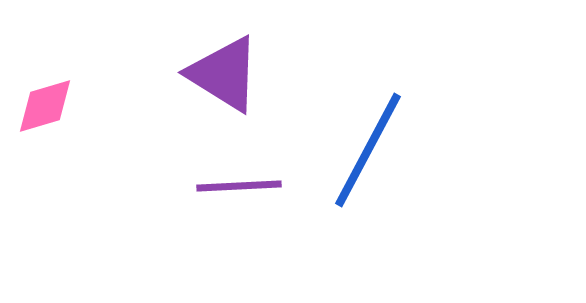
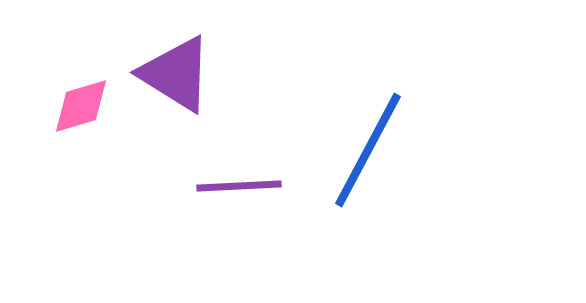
purple triangle: moved 48 px left
pink diamond: moved 36 px right
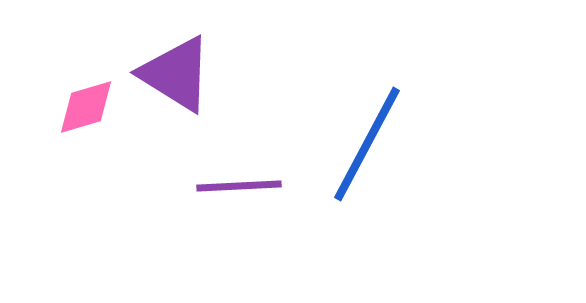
pink diamond: moved 5 px right, 1 px down
blue line: moved 1 px left, 6 px up
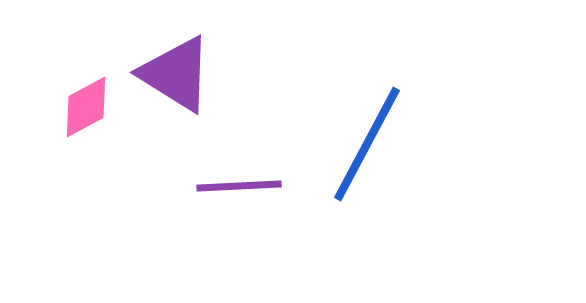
pink diamond: rotated 12 degrees counterclockwise
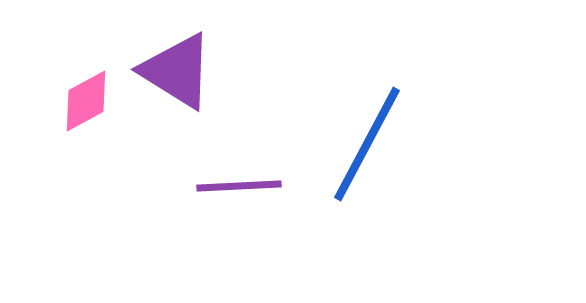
purple triangle: moved 1 px right, 3 px up
pink diamond: moved 6 px up
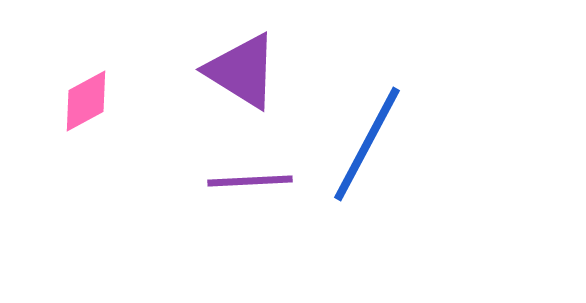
purple triangle: moved 65 px right
purple line: moved 11 px right, 5 px up
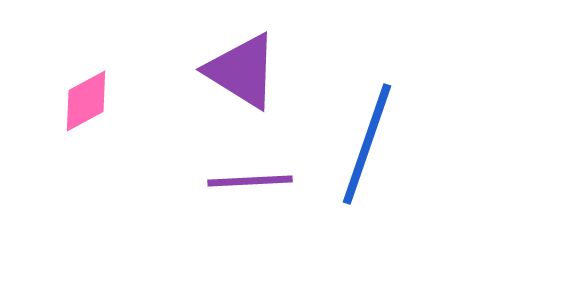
blue line: rotated 9 degrees counterclockwise
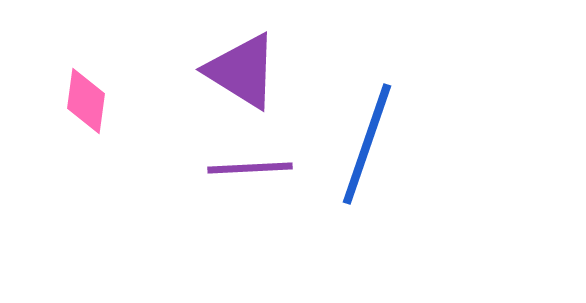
pink diamond: rotated 54 degrees counterclockwise
purple line: moved 13 px up
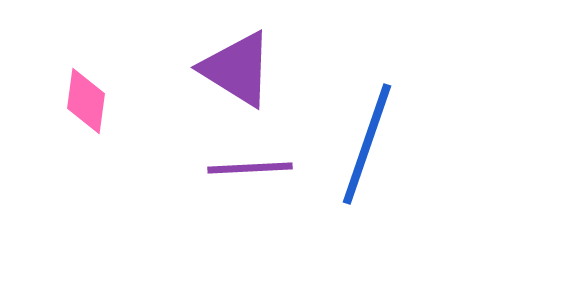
purple triangle: moved 5 px left, 2 px up
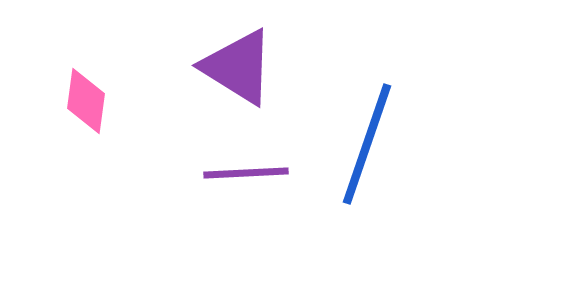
purple triangle: moved 1 px right, 2 px up
purple line: moved 4 px left, 5 px down
